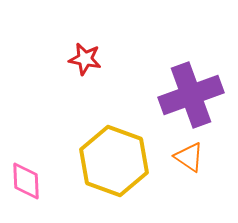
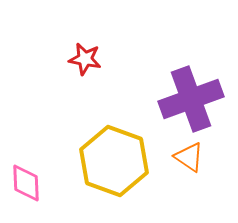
purple cross: moved 4 px down
pink diamond: moved 2 px down
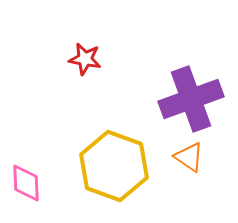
yellow hexagon: moved 5 px down
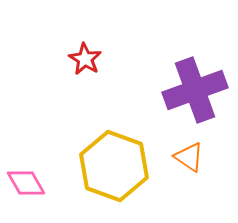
red star: rotated 20 degrees clockwise
purple cross: moved 4 px right, 9 px up
pink diamond: rotated 27 degrees counterclockwise
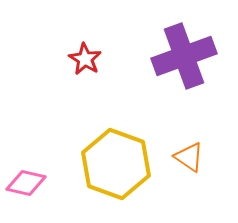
purple cross: moved 11 px left, 34 px up
yellow hexagon: moved 2 px right, 2 px up
pink diamond: rotated 48 degrees counterclockwise
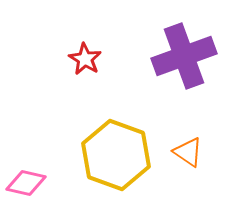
orange triangle: moved 1 px left, 5 px up
yellow hexagon: moved 9 px up
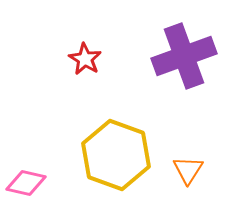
orange triangle: moved 18 px down; rotated 28 degrees clockwise
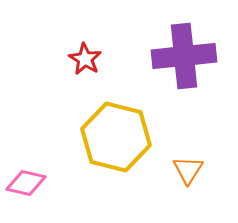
purple cross: rotated 14 degrees clockwise
yellow hexagon: moved 18 px up; rotated 6 degrees counterclockwise
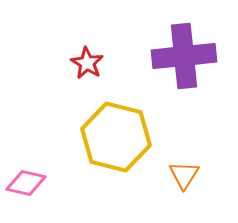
red star: moved 2 px right, 4 px down
orange triangle: moved 4 px left, 5 px down
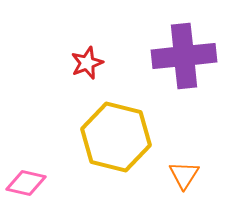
red star: rotated 20 degrees clockwise
